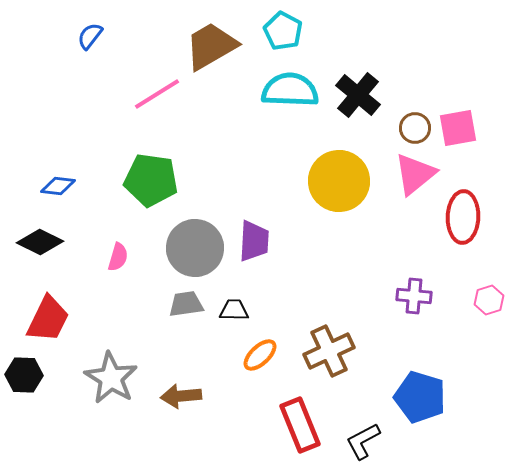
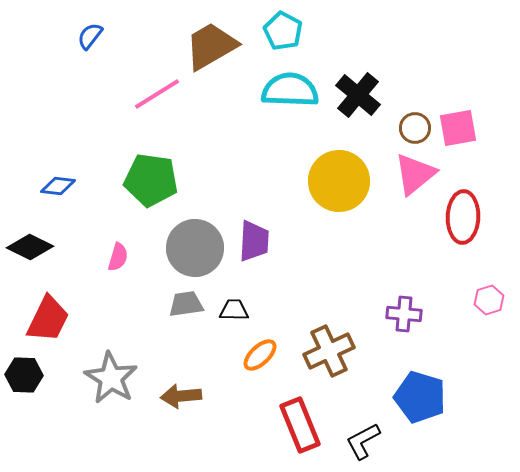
black diamond: moved 10 px left, 5 px down
purple cross: moved 10 px left, 18 px down
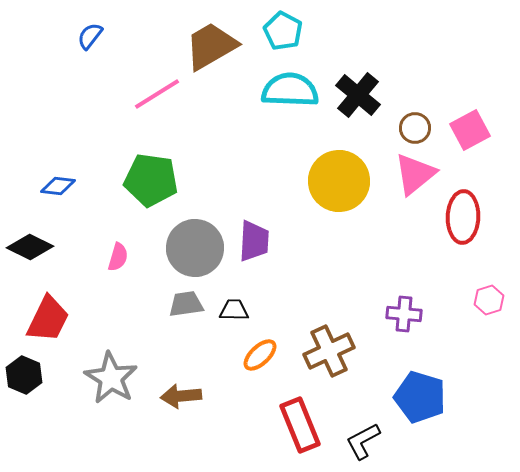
pink square: moved 12 px right, 2 px down; rotated 18 degrees counterclockwise
black hexagon: rotated 21 degrees clockwise
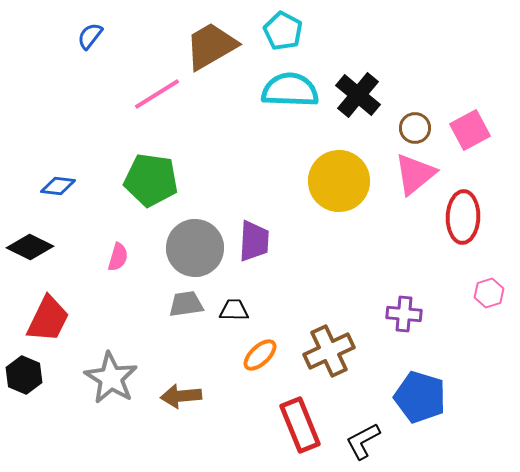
pink hexagon: moved 7 px up
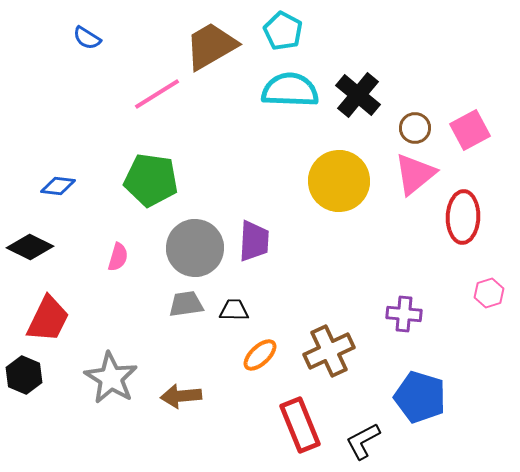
blue semicircle: moved 3 px left, 2 px down; rotated 96 degrees counterclockwise
